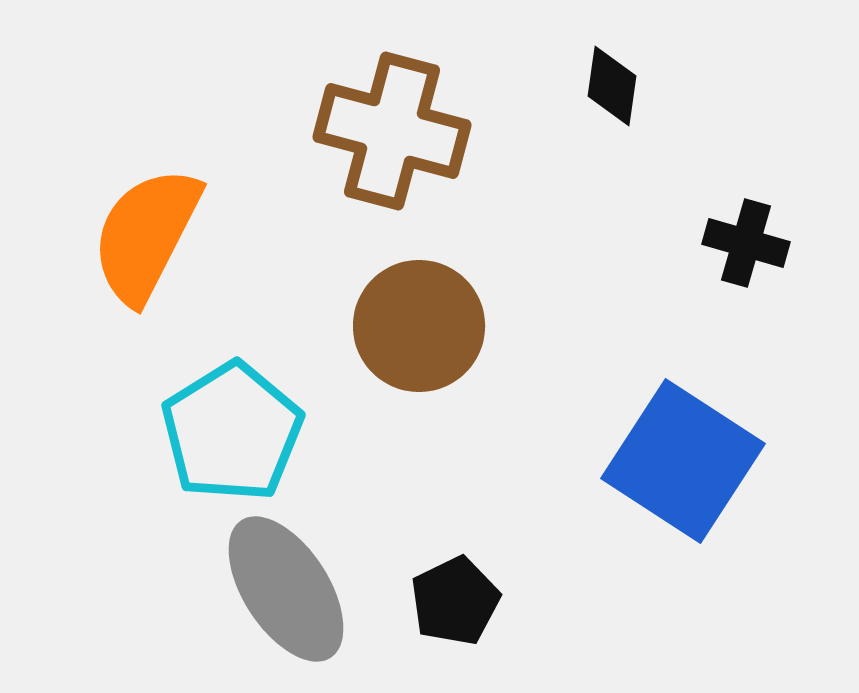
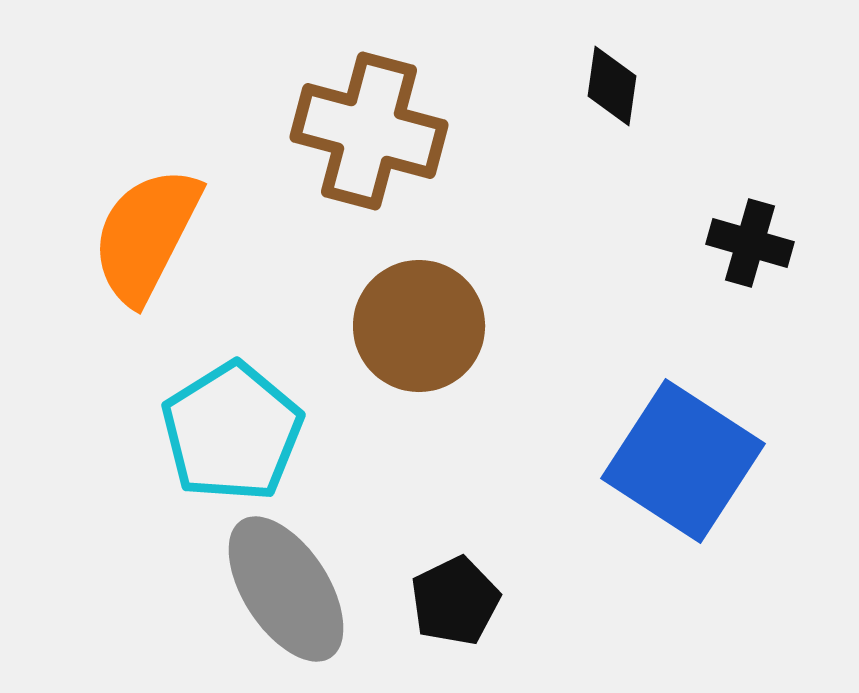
brown cross: moved 23 px left
black cross: moved 4 px right
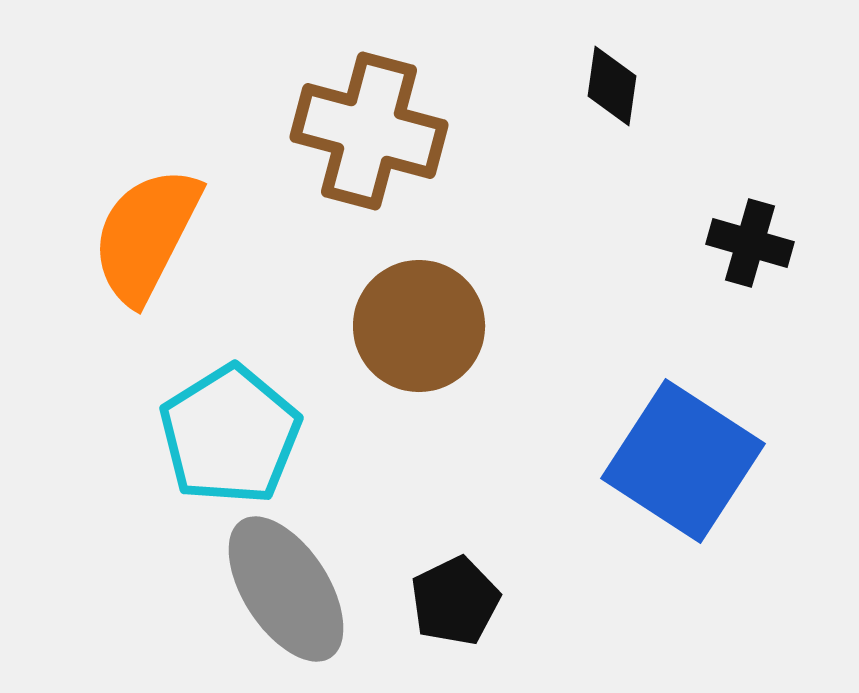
cyan pentagon: moved 2 px left, 3 px down
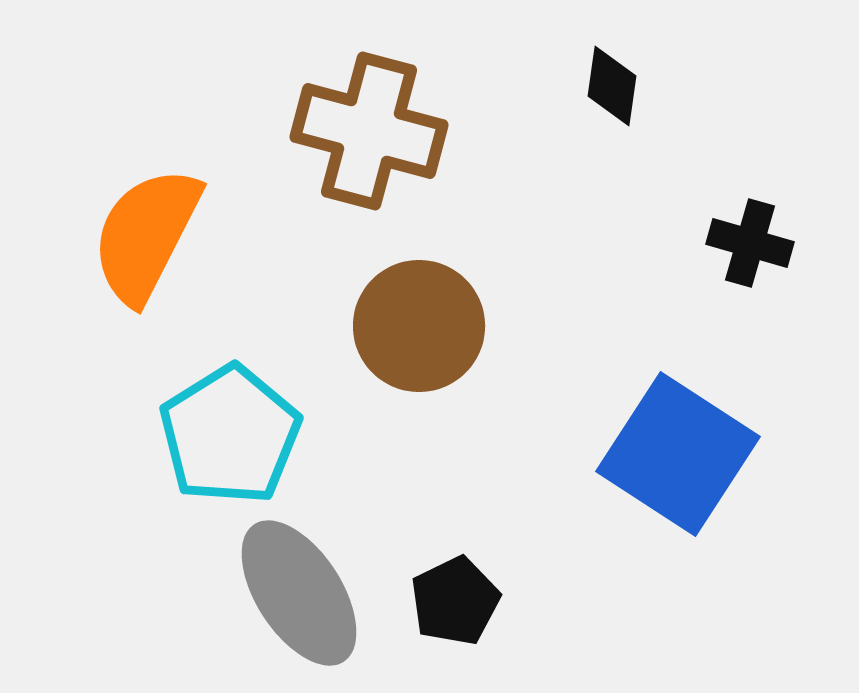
blue square: moved 5 px left, 7 px up
gray ellipse: moved 13 px right, 4 px down
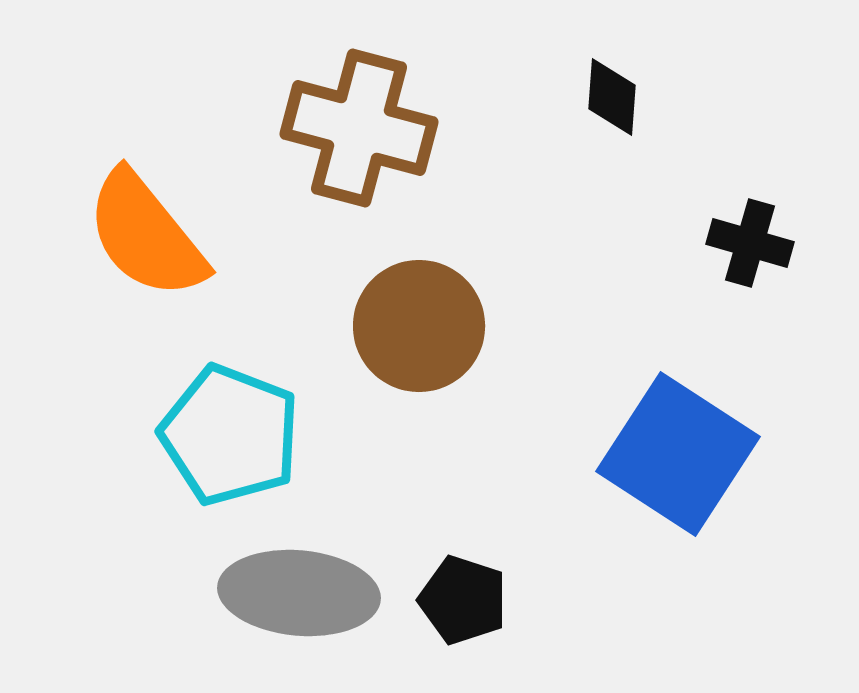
black diamond: moved 11 px down; rotated 4 degrees counterclockwise
brown cross: moved 10 px left, 3 px up
orange semicircle: rotated 66 degrees counterclockwise
cyan pentagon: rotated 19 degrees counterclockwise
gray ellipse: rotated 52 degrees counterclockwise
black pentagon: moved 8 px right, 1 px up; rotated 28 degrees counterclockwise
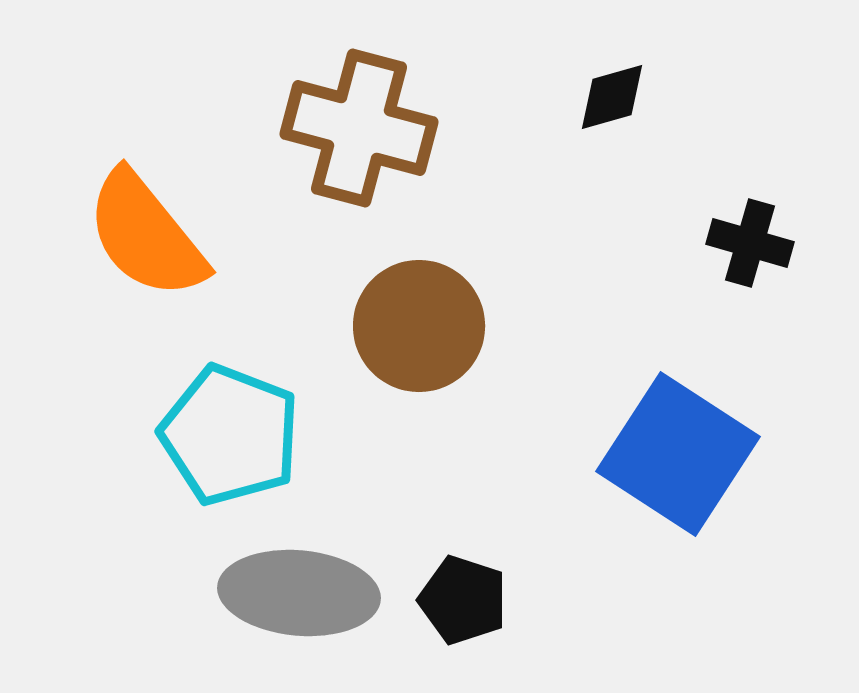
black diamond: rotated 70 degrees clockwise
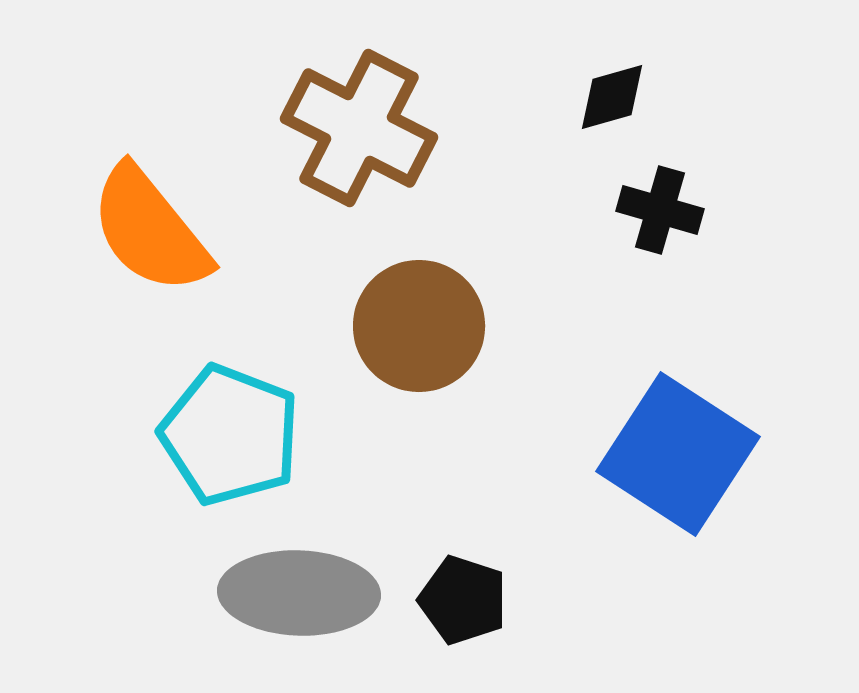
brown cross: rotated 12 degrees clockwise
orange semicircle: moved 4 px right, 5 px up
black cross: moved 90 px left, 33 px up
gray ellipse: rotated 3 degrees counterclockwise
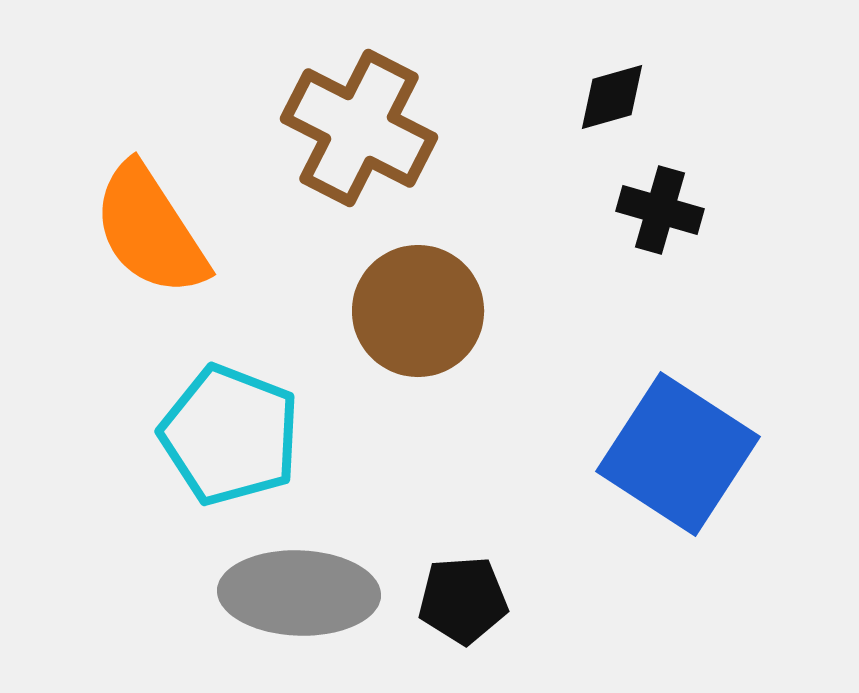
orange semicircle: rotated 6 degrees clockwise
brown circle: moved 1 px left, 15 px up
black pentagon: rotated 22 degrees counterclockwise
